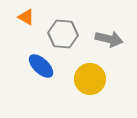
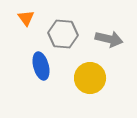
orange triangle: moved 1 px down; rotated 24 degrees clockwise
blue ellipse: rotated 32 degrees clockwise
yellow circle: moved 1 px up
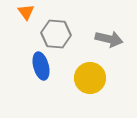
orange triangle: moved 6 px up
gray hexagon: moved 7 px left
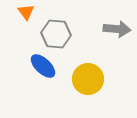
gray arrow: moved 8 px right, 10 px up; rotated 8 degrees counterclockwise
blue ellipse: moved 2 px right; rotated 32 degrees counterclockwise
yellow circle: moved 2 px left, 1 px down
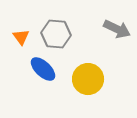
orange triangle: moved 5 px left, 25 px down
gray arrow: rotated 20 degrees clockwise
blue ellipse: moved 3 px down
